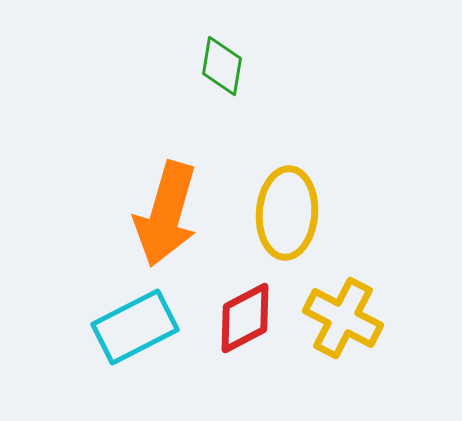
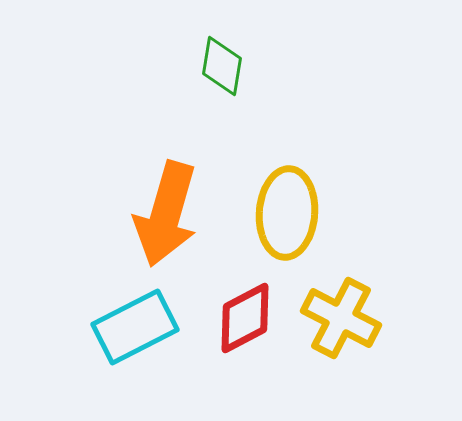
yellow cross: moved 2 px left
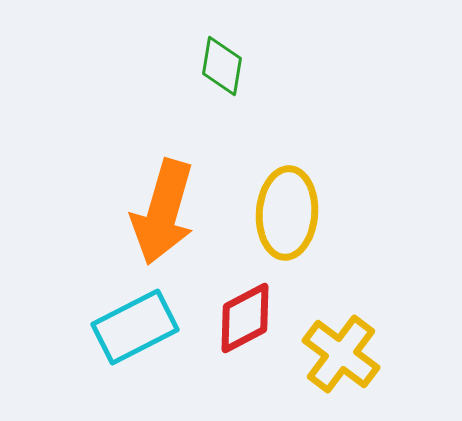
orange arrow: moved 3 px left, 2 px up
yellow cross: moved 36 px down; rotated 10 degrees clockwise
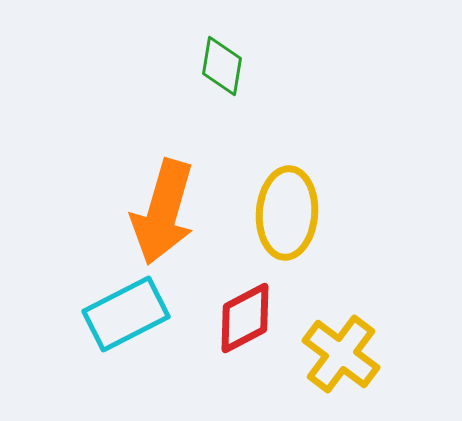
cyan rectangle: moved 9 px left, 13 px up
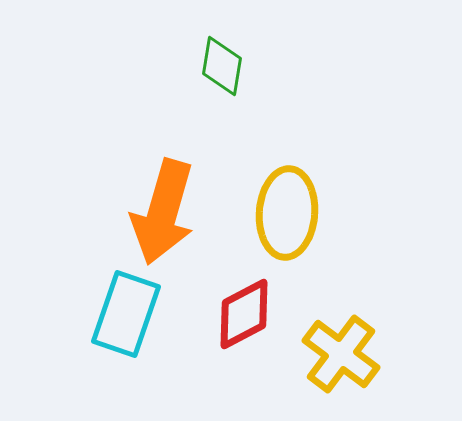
cyan rectangle: rotated 44 degrees counterclockwise
red diamond: moved 1 px left, 4 px up
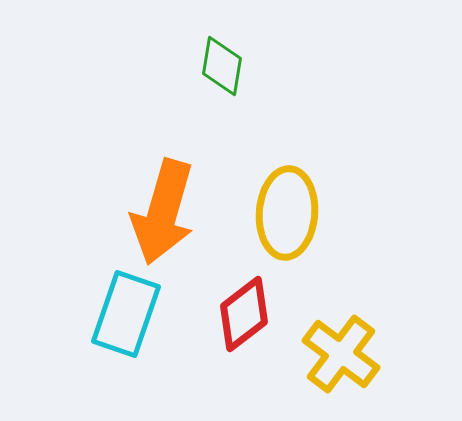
red diamond: rotated 10 degrees counterclockwise
